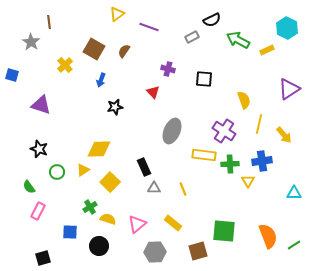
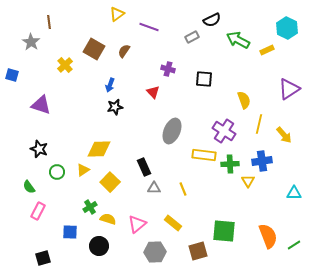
blue arrow at (101, 80): moved 9 px right, 5 px down
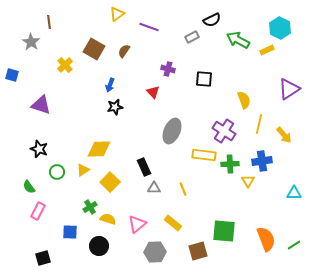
cyan hexagon at (287, 28): moved 7 px left
orange semicircle at (268, 236): moved 2 px left, 3 px down
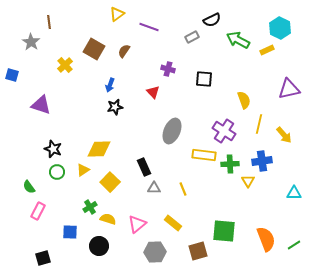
purple triangle at (289, 89): rotated 20 degrees clockwise
black star at (39, 149): moved 14 px right
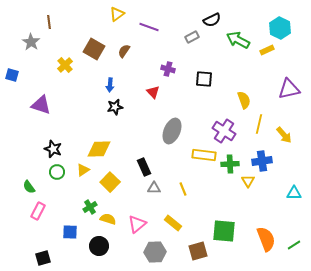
blue arrow at (110, 85): rotated 16 degrees counterclockwise
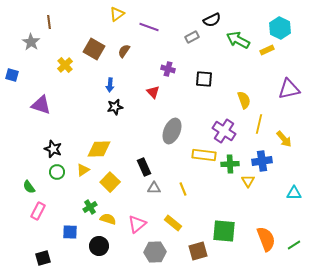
yellow arrow at (284, 135): moved 4 px down
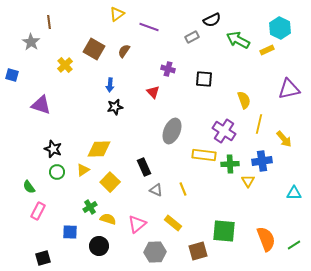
gray triangle at (154, 188): moved 2 px right, 2 px down; rotated 24 degrees clockwise
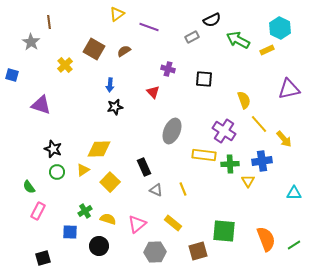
brown semicircle at (124, 51): rotated 24 degrees clockwise
yellow line at (259, 124): rotated 54 degrees counterclockwise
green cross at (90, 207): moved 5 px left, 4 px down
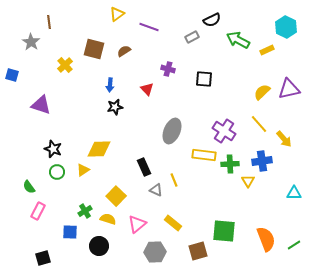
cyan hexagon at (280, 28): moved 6 px right, 1 px up
brown square at (94, 49): rotated 15 degrees counterclockwise
red triangle at (153, 92): moved 6 px left, 3 px up
yellow semicircle at (244, 100): moved 18 px right, 8 px up; rotated 114 degrees counterclockwise
yellow square at (110, 182): moved 6 px right, 14 px down
yellow line at (183, 189): moved 9 px left, 9 px up
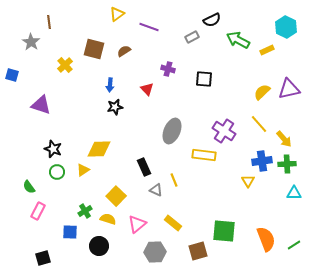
green cross at (230, 164): moved 57 px right
